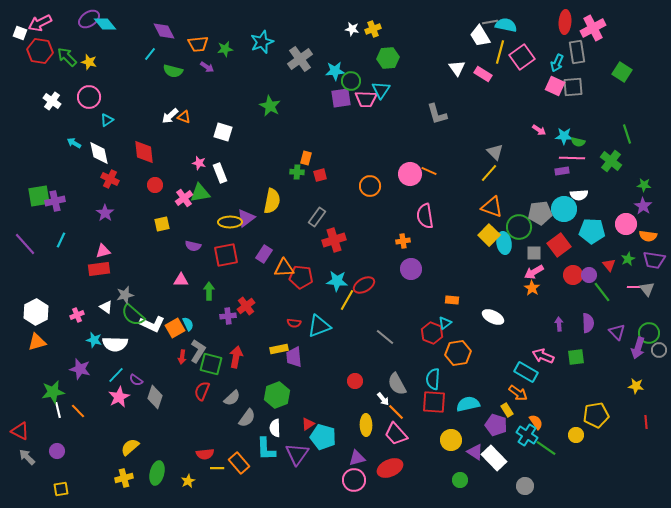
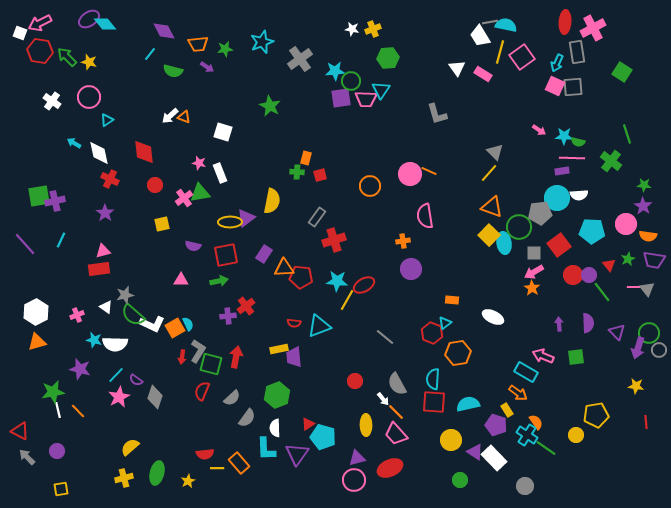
cyan circle at (564, 209): moved 7 px left, 11 px up
green arrow at (209, 291): moved 10 px right, 10 px up; rotated 78 degrees clockwise
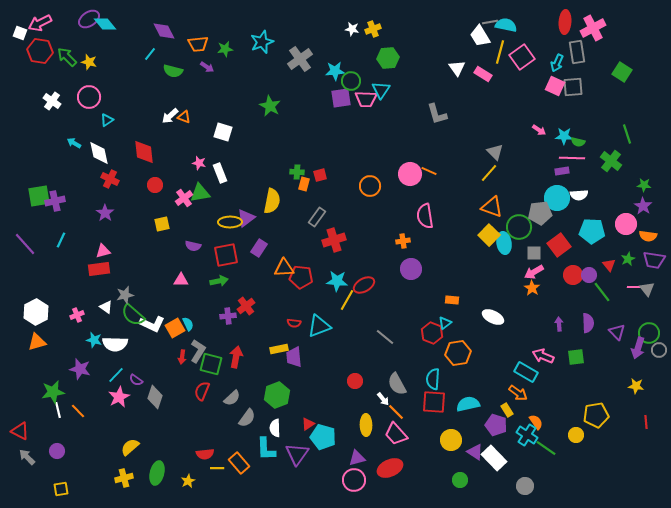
orange rectangle at (306, 158): moved 2 px left, 26 px down
purple rectangle at (264, 254): moved 5 px left, 6 px up
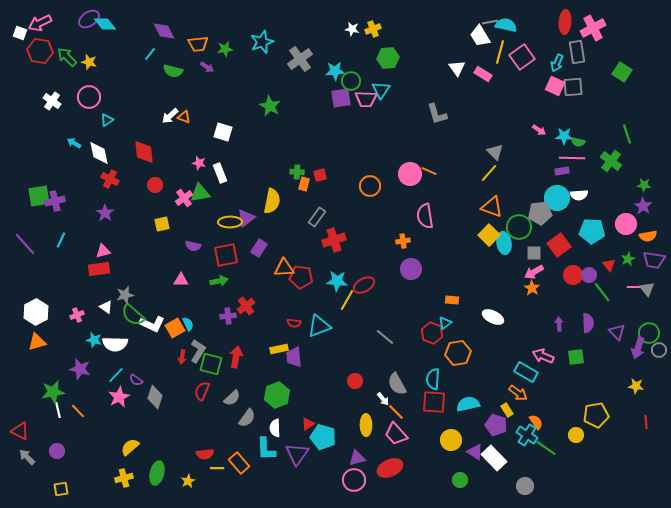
orange semicircle at (648, 236): rotated 18 degrees counterclockwise
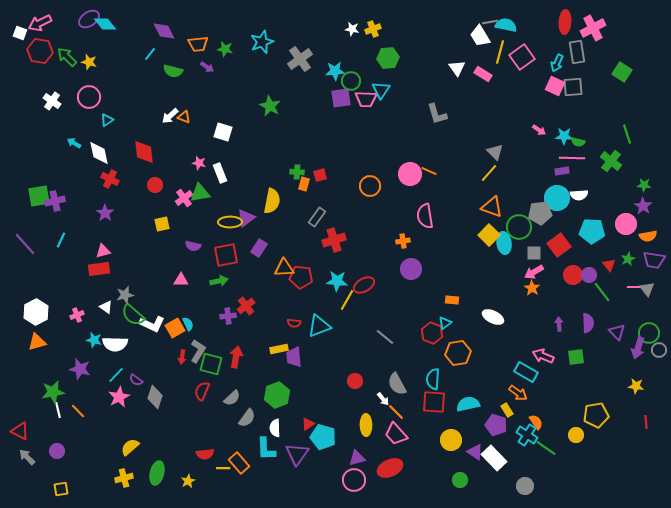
green star at (225, 49): rotated 21 degrees clockwise
yellow line at (217, 468): moved 6 px right
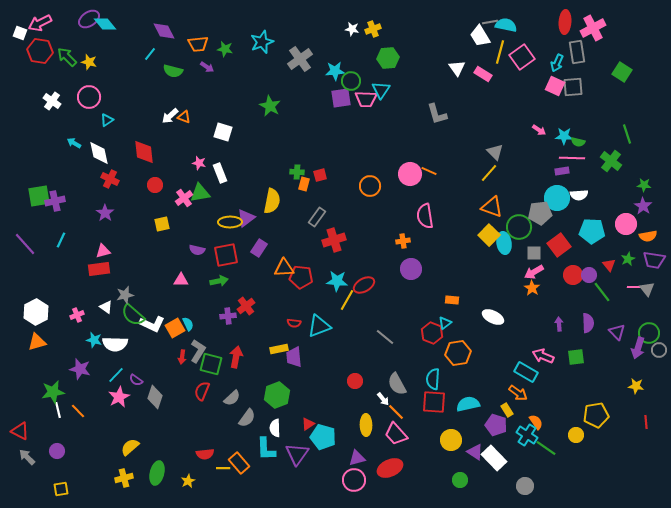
purple semicircle at (193, 246): moved 4 px right, 4 px down
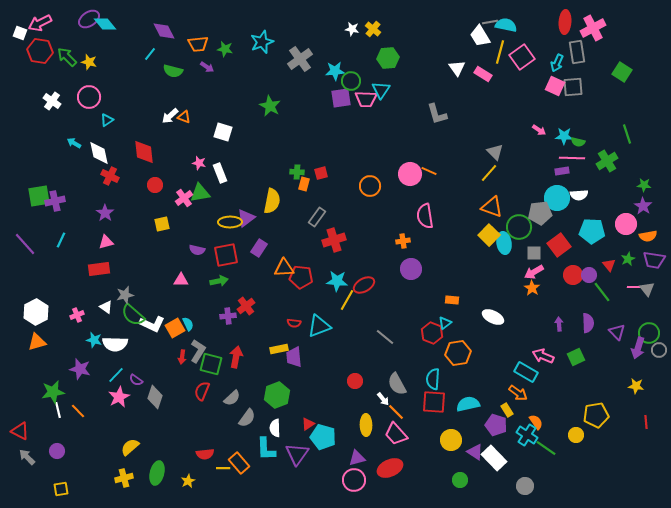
yellow cross at (373, 29): rotated 28 degrees counterclockwise
green cross at (611, 161): moved 4 px left; rotated 20 degrees clockwise
red square at (320, 175): moved 1 px right, 2 px up
red cross at (110, 179): moved 3 px up
pink triangle at (103, 251): moved 3 px right, 9 px up
green square at (576, 357): rotated 18 degrees counterclockwise
